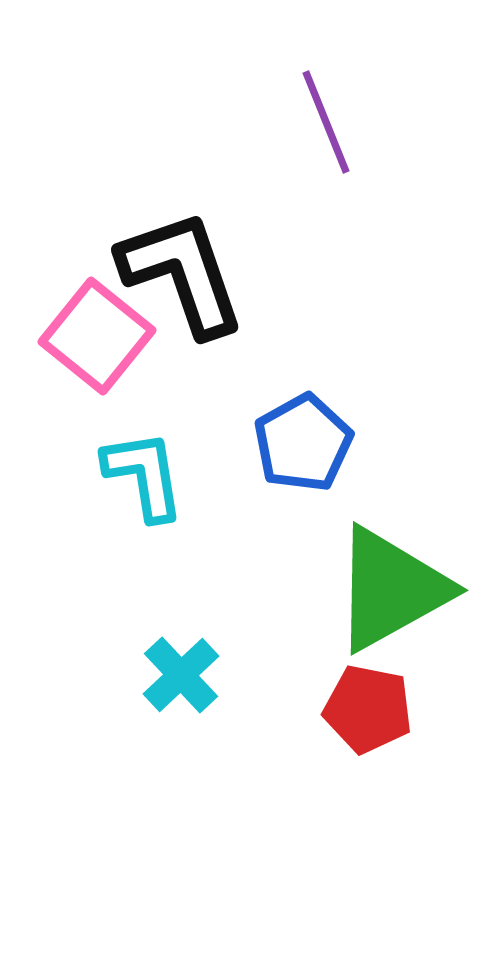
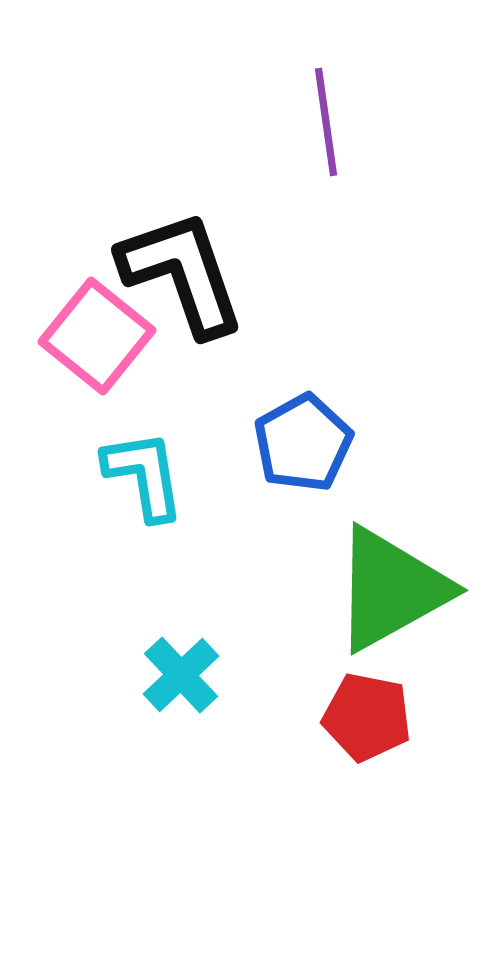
purple line: rotated 14 degrees clockwise
red pentagon: moved 1 px left, 8 px down
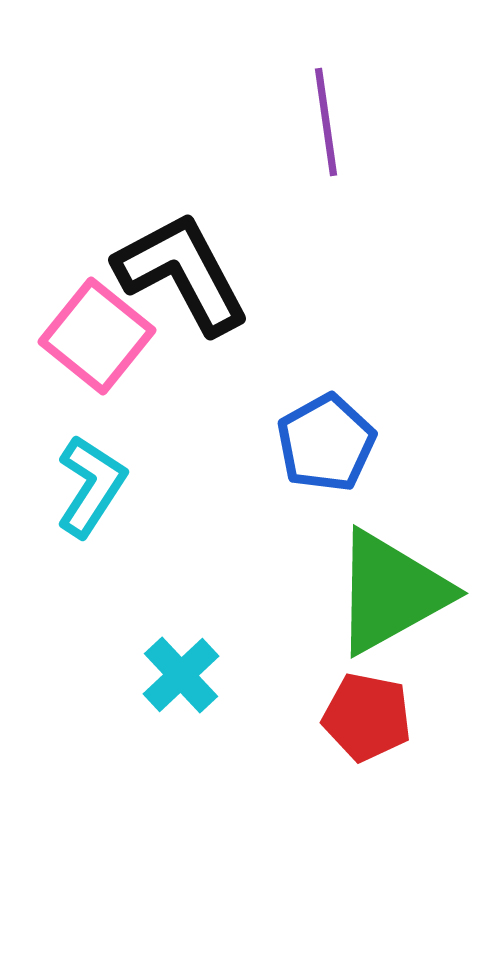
black L-shape: rotated 9 degrees counterclockwise
blue pentagon: moved 23 px right
cyan L-shape: moved 53 px left, 11 px down; rotated 42 degrees clockwise
green triangle: moved 3 px down
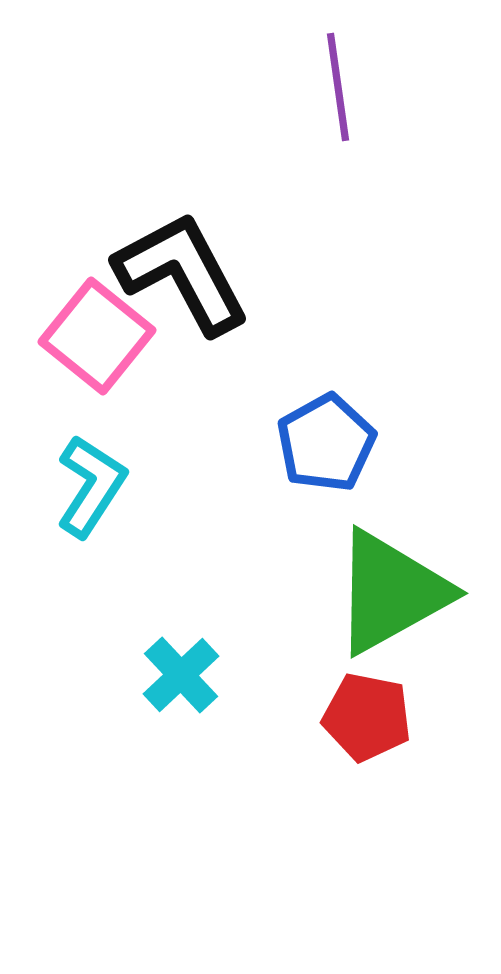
purple line: moved 12 px right, 35 px up
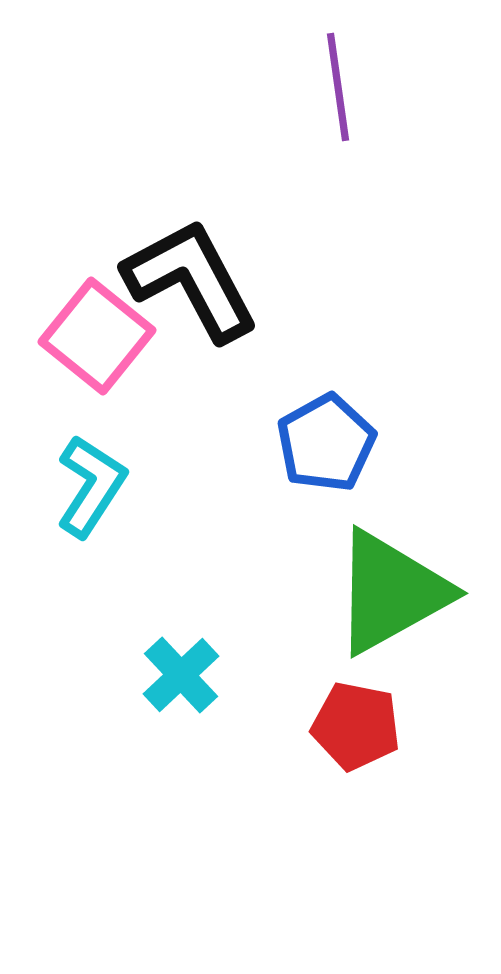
black L-shape: moved 9 px right, 7 px down
red pentagon: moved 11 px left, 9 px down
